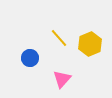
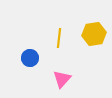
yellow line: rotated 48 degrees clockwise
yellow hexagon: moved 4 px right, 10 px up; rotated 15 degrees clockwise
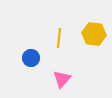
yellow hexagon: rotated 15 degrees clockwise
blue circle: moved 1 px right
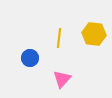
blue circle: moved 1 px left
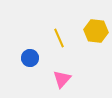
yellow hexagon: moved 2 px right, 3 px up
yellow line: rotated 30 degrees counterclockwise
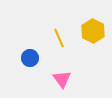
yellow hexagon: moved 3 px left; rotated 20 degrees clockwise
pink triangle: rotated 18 degrees counterclockwise
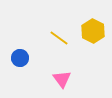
yellow line: rotated 30 degrees counterclockwise
blue circle: moved 10 px left
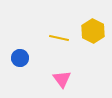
yellow line: rotated 24 degrees counterclockwise
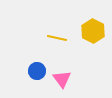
yellow line: moved 2 px left
blue circle: moved 17 px right, 13 px down
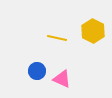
pink triangle: rotated 30 degrees counterclockwise
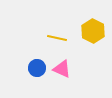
blue circle: moved 3 px up
pink triangle: moved 10 px up
